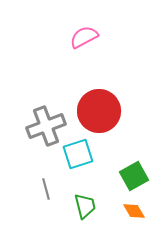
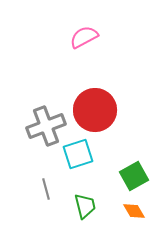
red circle: moved 4 px left, 1 px up
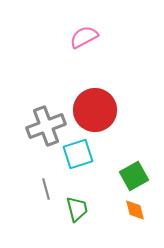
green trapezoid: moved 8 px left, 3 px down
orange diamond: moved 1 px right, 1 px up; rotated 15 degrees clockwise
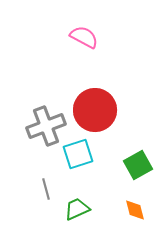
pink semicircle: rotated 56 degrees clockwise
green square: moved 4 px right, 11 px up
green trapezoid: rotated 100 degrees counterclockwise
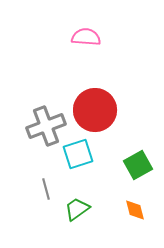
pink semicircle: moved 2 px right; rotated 24 degrees counterclockwise
green trapezoid: rotated 12 degrees counterclockwise
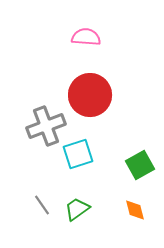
red circle: moved 5 px left, 15 px up
green square: moved 2 px right
gray line: moved 4 px left, 16 px down; rotated 20 degrees counterclockwise
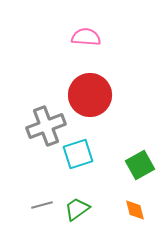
gray line: rotated 70 degrees counterclockwise
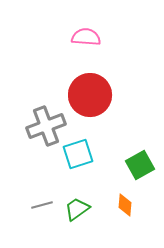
orange diamond: moved 10 px left, 5 px up; rotated 20 degrees clockwise
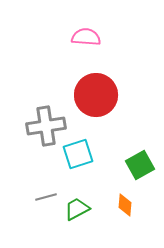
red circle: moved 6 px right
gray cross: rotated 12 degrees clockwise
gray line: moved 4 px right, 8 px up
green trapezoid: rotated 8 degrees clockwise
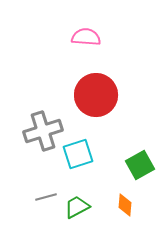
gray cross: moved 3 px left, 5 px down; rotated 9 degrees counterclockwise
green trapezoid: moved 2 px up
